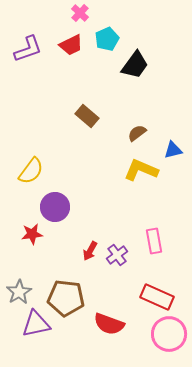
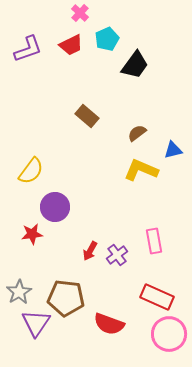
purple triangle: moved 1 px up; rotated 44 degrees counterclockwise
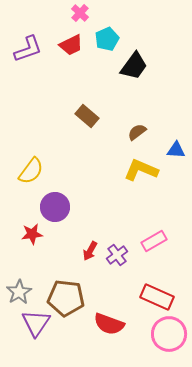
black trapezoid: moved 1 px left, 1 px down
brown semicircle: moved 1 px up
blue triangle: moved 3 px right; rotated 18 degrees clockwise
pink rectangle: rotated 70 degrees clockwise
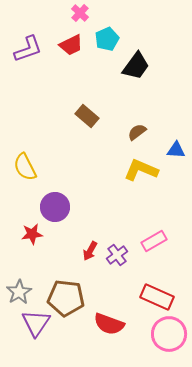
black trapezoid: moved 2 px right
yellow semicircle: moved 6 px left, 4 px up; rotated 116 degrees clockwise
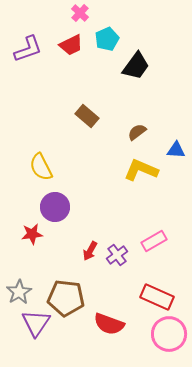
yellow semicircle: moved 16 px right
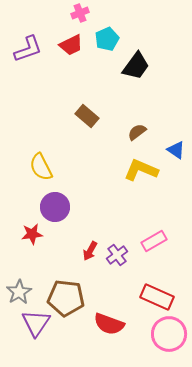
pink cross: rotated 24 degrees clockwise
blue triangle: rotated 30 degrees clockwise
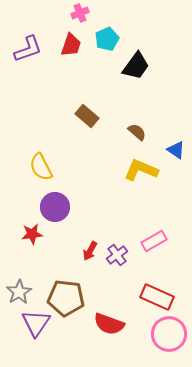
red trapezoid: rotated 45 degrees counterclockwise
brown semicircle: rotated 78 degrees clockwise
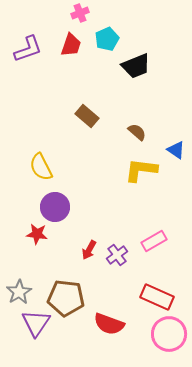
black trapezoid: rotated 32 degrees clockwise
yellow L-shape: rotated 16 degrees counterclockwise
red star: moved 5 px right; rotated 15 degrees clockwise
red arrow: moved 1 px left, 1 px up
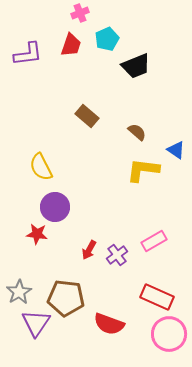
purple L-shape: moved 5 px down; rotated 12 degrees clockwise
yellow L-shape: moved 2 px right
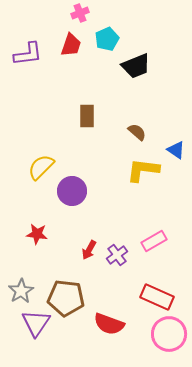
brown rectangle: rotated 50 degrees clockwise
yellow semicircle: rotated 72 degrees clockwise
purple circle: moved 17 px right, 16 px up
gray star: moved 2 px right, 1 px up
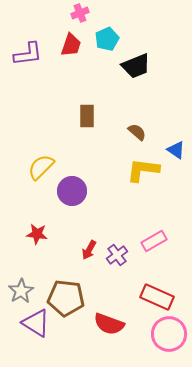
purple triangle: rotated 32 degrees counterclockwise
